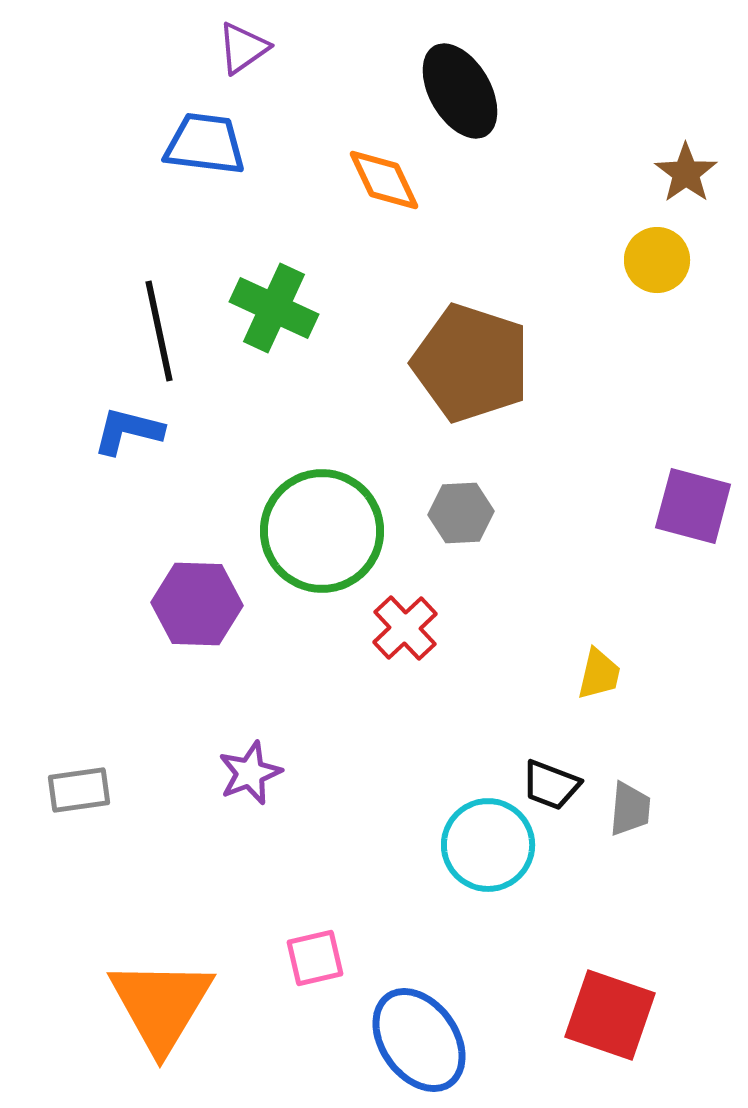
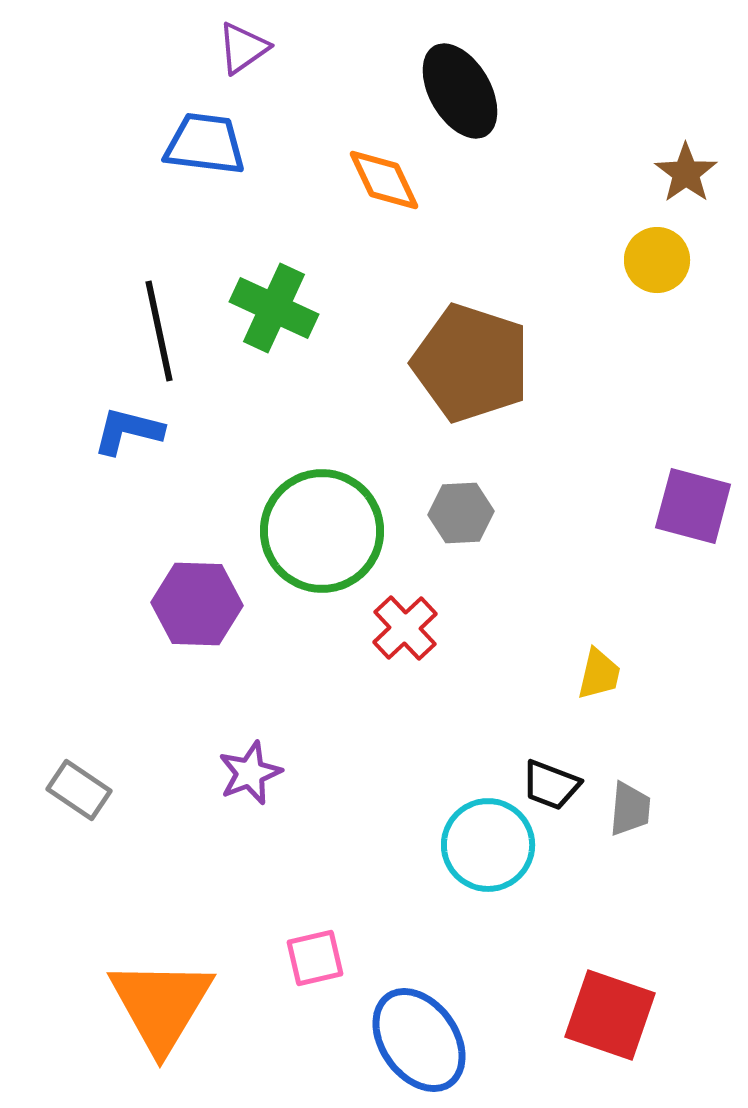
gray rectangle: rotated 42 degrees clockwise
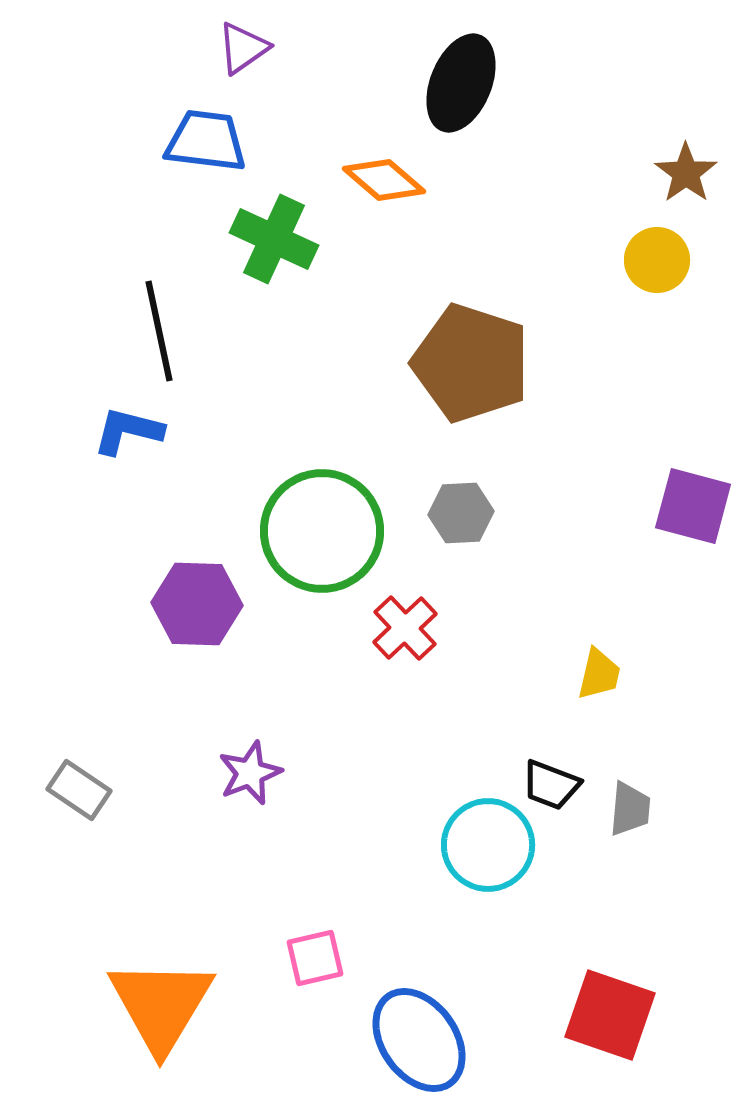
black ellipse: moved 1 px right, 8 px up; rotated 52 degrees clockwise
blue trapezoid: moved 1 px right, 3 px up
orange diamond: rotated 24 degrees counterclockwise
green cross: moved 69 px up
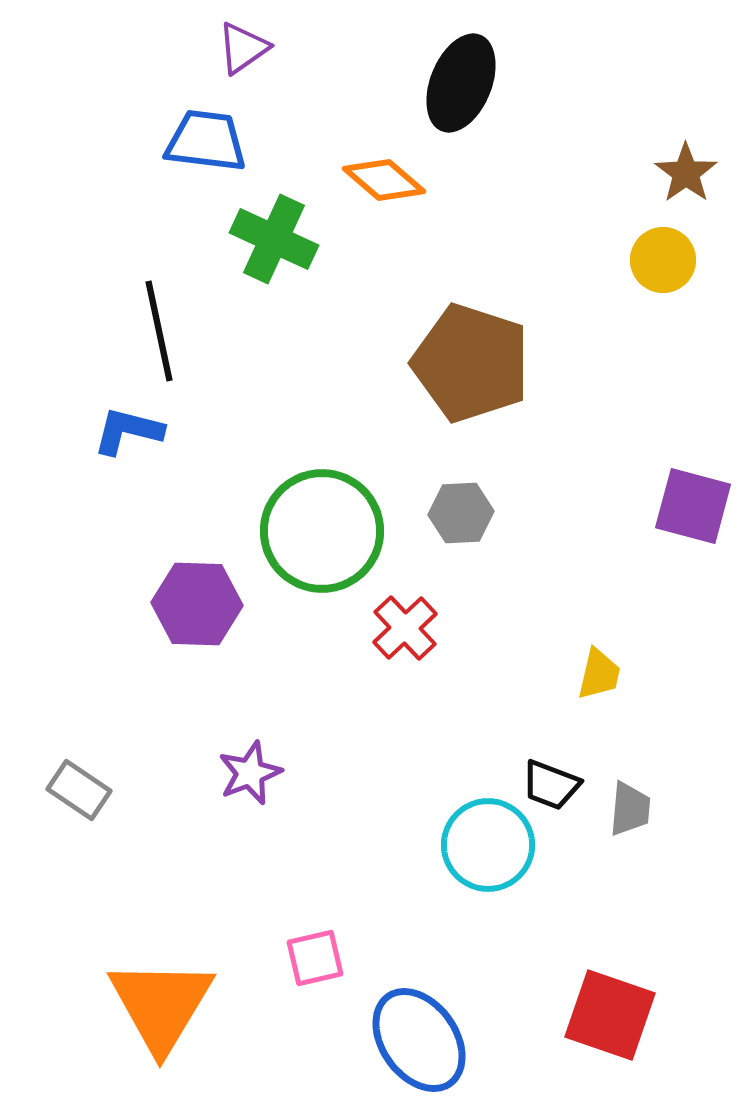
yellow circle: moved 6 px right
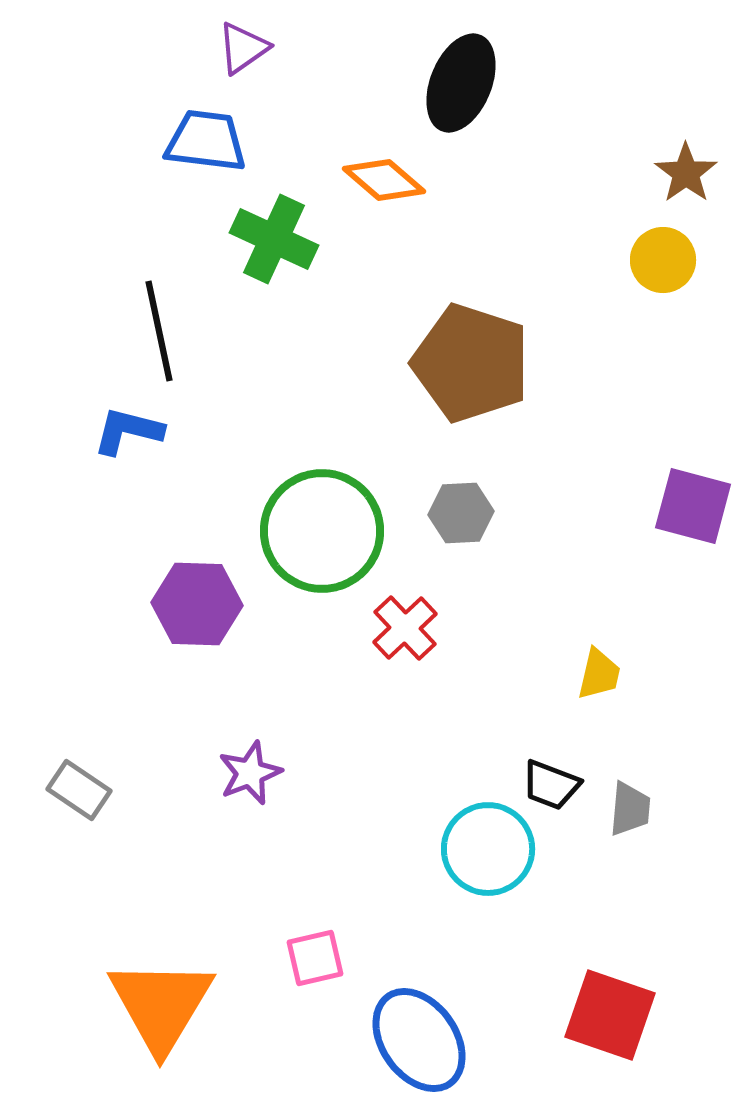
cyan circle: moved 4 px down
